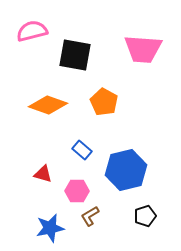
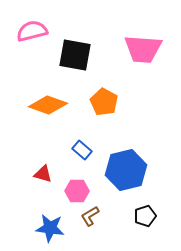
blue star: rotated 20 degrees clockwise
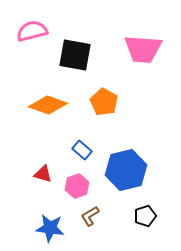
pink hexagon: moved 5 px up; rotated 20 degrees counterclockwise
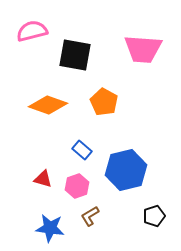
red triangle: moved 5 px down
black pentagon: moved 9 px right
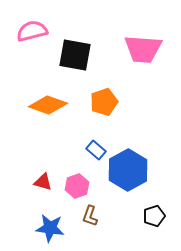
orange pentagon: rotated 24 degrees clockwise
blue rectangle: moved 14 px right
blue hexagon: moved 2 px right; rotated 15 degrees counterclockwise
red triangle: moved 3 px down
brown L-shape: rotated 40 degrees counterclockwise
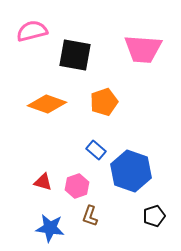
orange diamond: moved 1 px left, 1 px up
blue hexagon: moved 3 px right, 1 px down; rotated 12 degrees counterclockwise
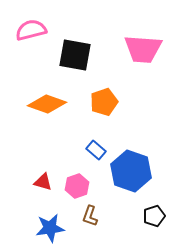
pink semicircle: moved 1 px left, 1 px up
blue star: rotated 16 degrees counterclockwise
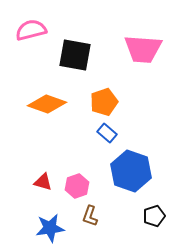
blue rectangle: moved 11 px right, 17 px up
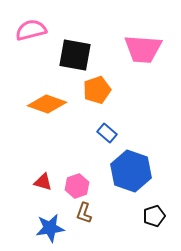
orange pentagon: moved 7 px left, 12 px up
brown L-shape: moved 6 px left, 3 px up
